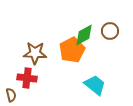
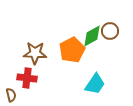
green diamond: moved 8 px right, 1 px down
cyan trapezoid: moved 1 px up; rotated 85 degrees clockwise
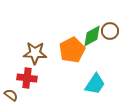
brown semicircle: rotated 40 degrees counterclockwise
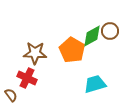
orange pentagon: rotated 15 degrees counterclockwise
red cross: rotated 18 degrees clockwise
cyan trapezoid: rotated 140 degrees counterclockwise
brown semicircle: rotated 16 degrees clockwise
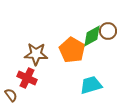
brown circle: moved 2 px left
brown star: moved 1 px right, 1 px down
cyan trapezoid: moved 4 px left, 1 px down
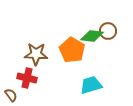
green diamond: rotated 35 degrees clockwise
red cross: rotated 12 degrees counterclockwise
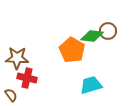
brown star: moved 19 px left, 4 px down
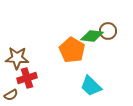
red cross: rotated 30 degrees counterclockwise
cyan trapezoid: moved 1 px down; rotated 120 degrees counterclockwise
brown semicircle: rotated 96 degrees clockwise
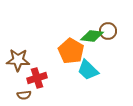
orange pentagon: moved 1 px left, 1 px down
brown star: moved 1 px right, 2 px down
red cross: moved 10 px right
cyan trapezoid: moved 3 px left, 16 px up
brown semicircle: moved 13 px right; rotated 24 degrees clockwise
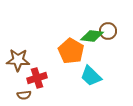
cyan trapezoid: moved 3 px right, 6 px down
